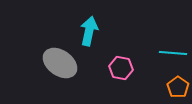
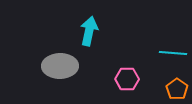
gray ellipse: moved 3 px down; rotated 36 degrees counterclockwise
pink hexagon: moved 6 px right, 11 px down; rotated 10 degrees counterclockwise
orange pentagon: moved 1 px left, 2 px down
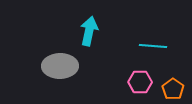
cyan line: moved 20 px left, 7 px up
pink hexagon: moved 13 px right, 3 px down
orange pentagon: moved 4 px left
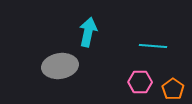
cyan arrow: moved 1 px left, 1 px down
gray ellipse: rotated 8 degrees counterclockwise
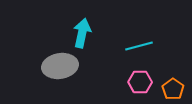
cyan arrow: moved 6 px left, 1 px down
cyan line: moved 14 px left; rotated 20 degrees counterclockwise
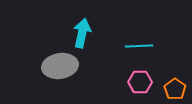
cyan line: rotated 12 degrees clockwise
orange pentagon: moved 2 px right
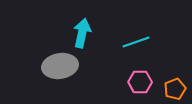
cyan line: moved 3 px left, 4 px up; rotated 16 degrees counterclockwise
orange pentagon: rotated 15 degrees clockwise
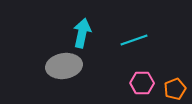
cyan line: moved 2 px left, 2 px up
gray ellipse: moved 4 px right
pink hexagon: moved 2 px right, 1 px down
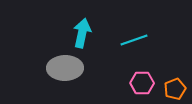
gray ellipse: moved 1 px right, 2 px down; rotated 8 degrees clockwise
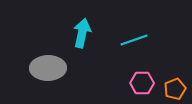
gray ellipse: moved 17 px left
